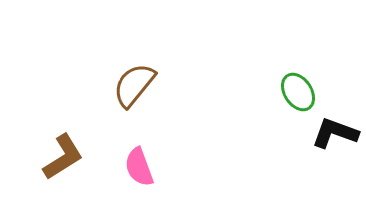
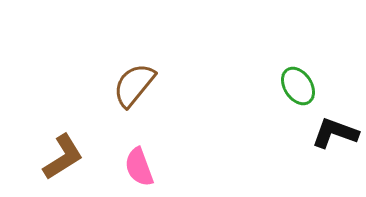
green ellipse: moved 6 px up
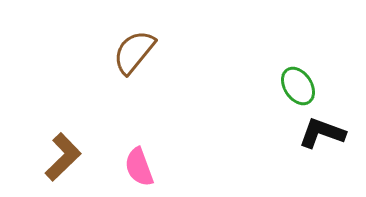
brown semicircle: moved 33 px up
black L-shape: moved 13 px left
brown L-shape: rotated 12 degrees counterclockwise
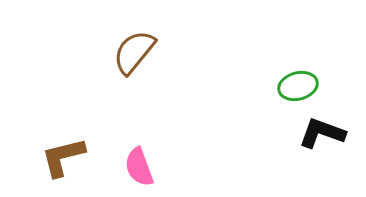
green ellipse: rotated 72 degrees counterclockwise
brown L-shape: rotated 150 degrees counterclockwise
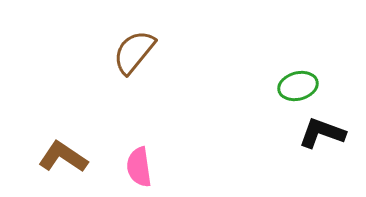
brown L-shape: rotated 48 degrees clockwise
pink semicircle: rotated 12 degrees clockwise
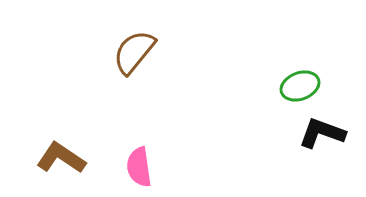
green ellipse: moved 2 px right; rotated 6 degrees counterclockwise
brown L-shape: moved 2 px left, 1 px down
